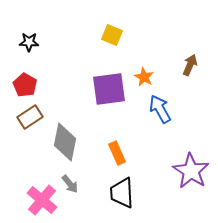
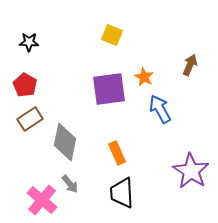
brown rectangle: moved 2 px down
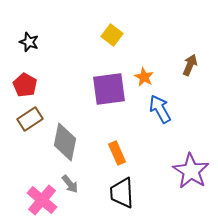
yellow square: rotated 15 degrees clockwise
black star: rotated 18 degrees clockwise
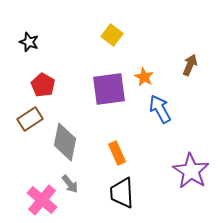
red pentagon: moved 18 px right
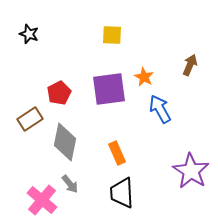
yellow square: rotated 35 degrees counterclockwise
black star: moved 8 px up
red pentagon: moved 16 px right, 8 px down; rotated 15 degrees clockwise
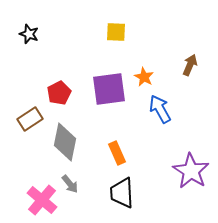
yellow square: moved 4 px right, 3 px up
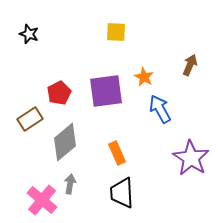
purple square: moved 3 px left, 2 px down
gray diamond: rotated 39 degrees clockwise
purple star: moved 13 px up
gray arrow: rotated 132 degrees counterclockwise
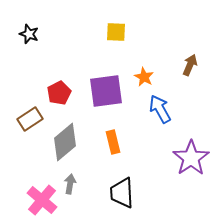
orange rectangle: moved 4 px left, 11 px up; rotated 10 degrees clockwise
purple star: rotated 6 degrees clockwise
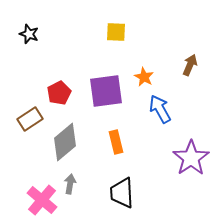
orange rectangle: moved 3 px right
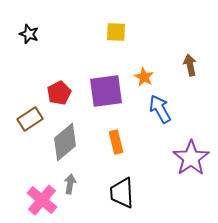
brown arrow: rotated 35 degrees counterclockwise
